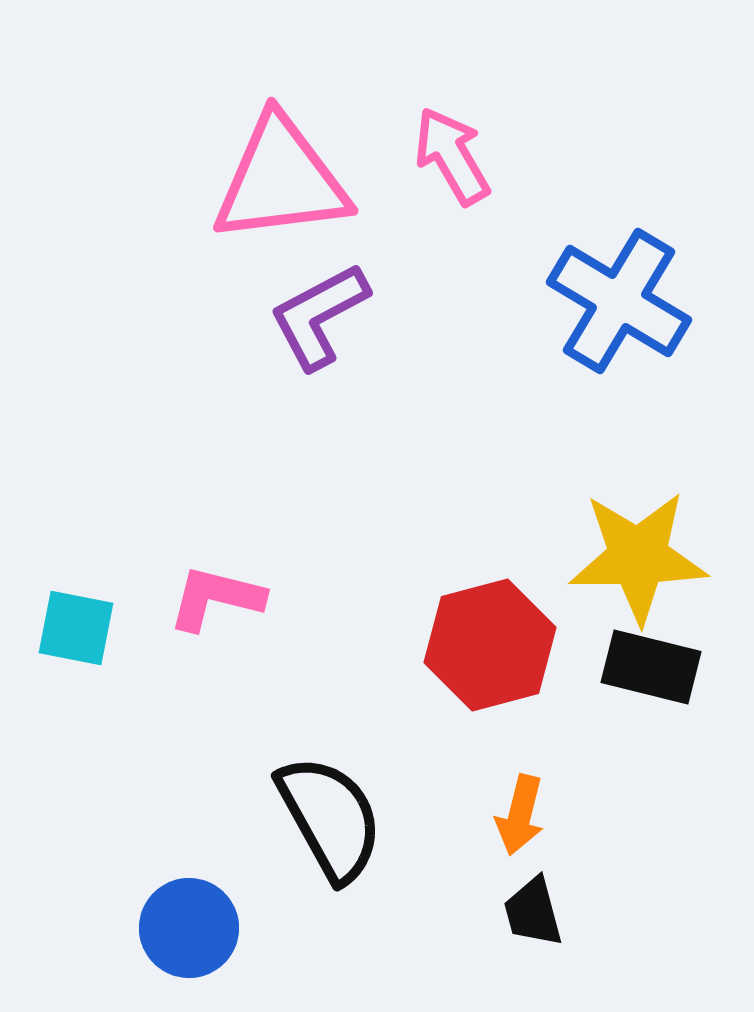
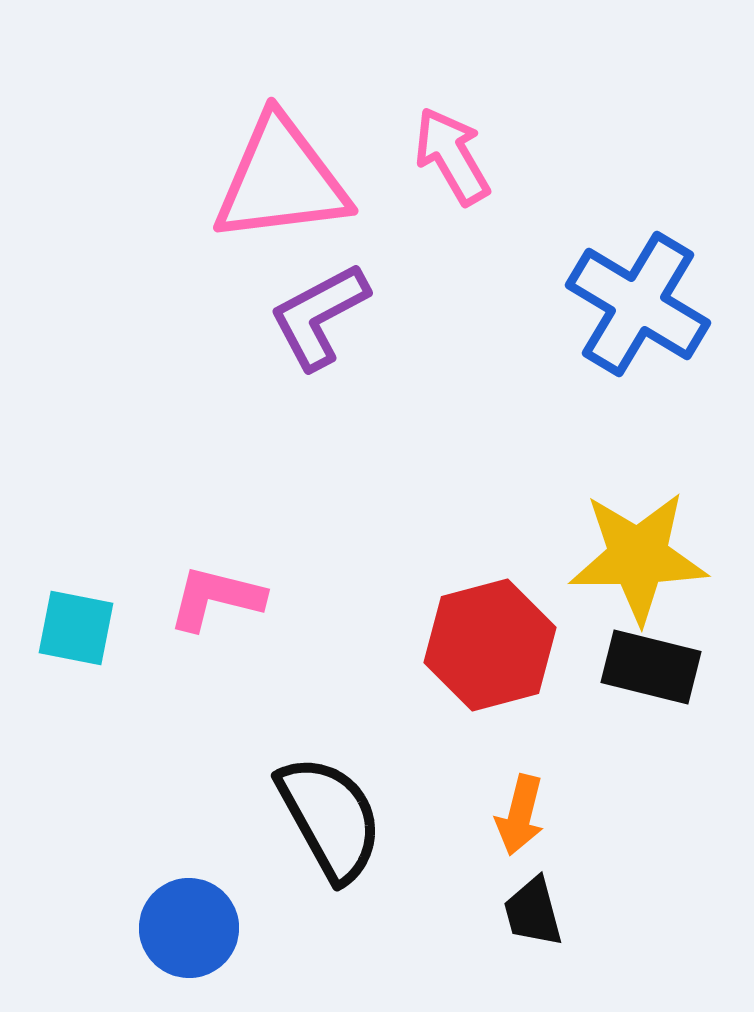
blue cross: moved 19 px right, 3 px down
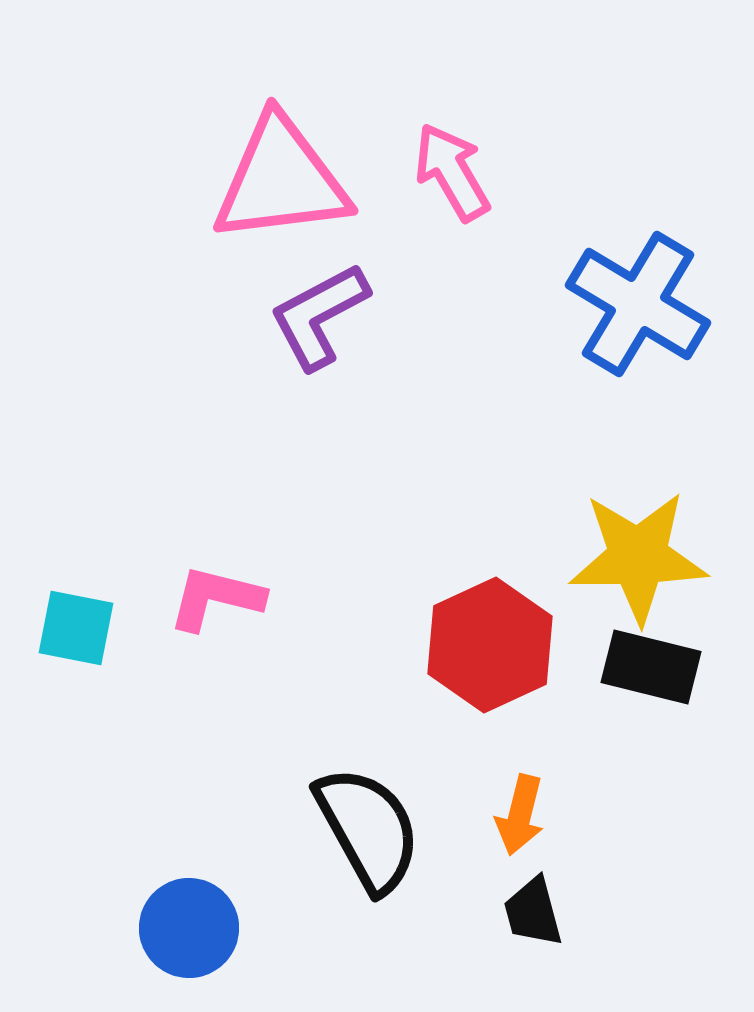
pink arrow: moved 16 px down
red hexagon: rotated 10 degrees counterclockwise
black semicircle: moved 38 px right, 11 px down
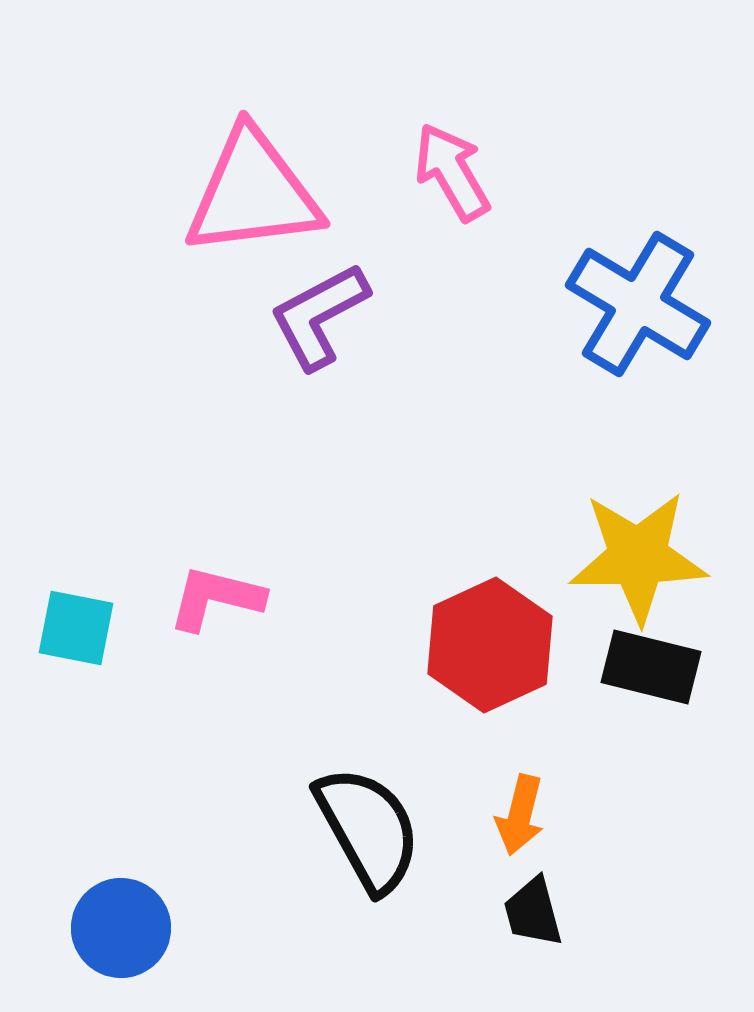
pink triangle: moved 28 px left, 13 px down
blue circle: moved 68 px left
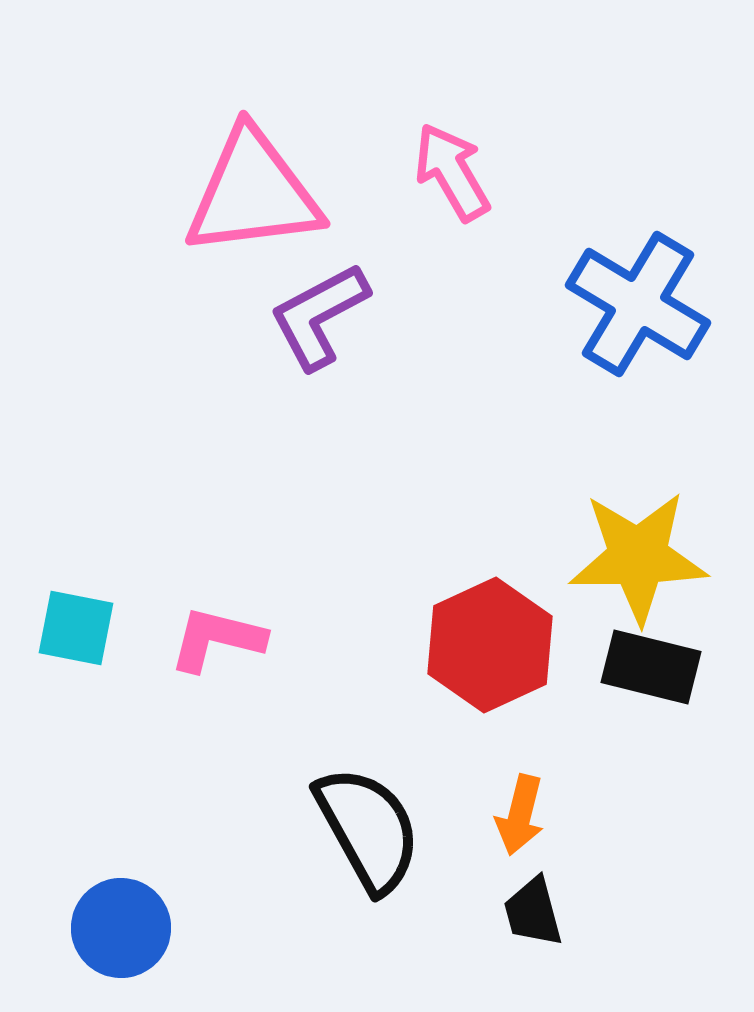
pink L-shape: moved 1 px right, 41 px down
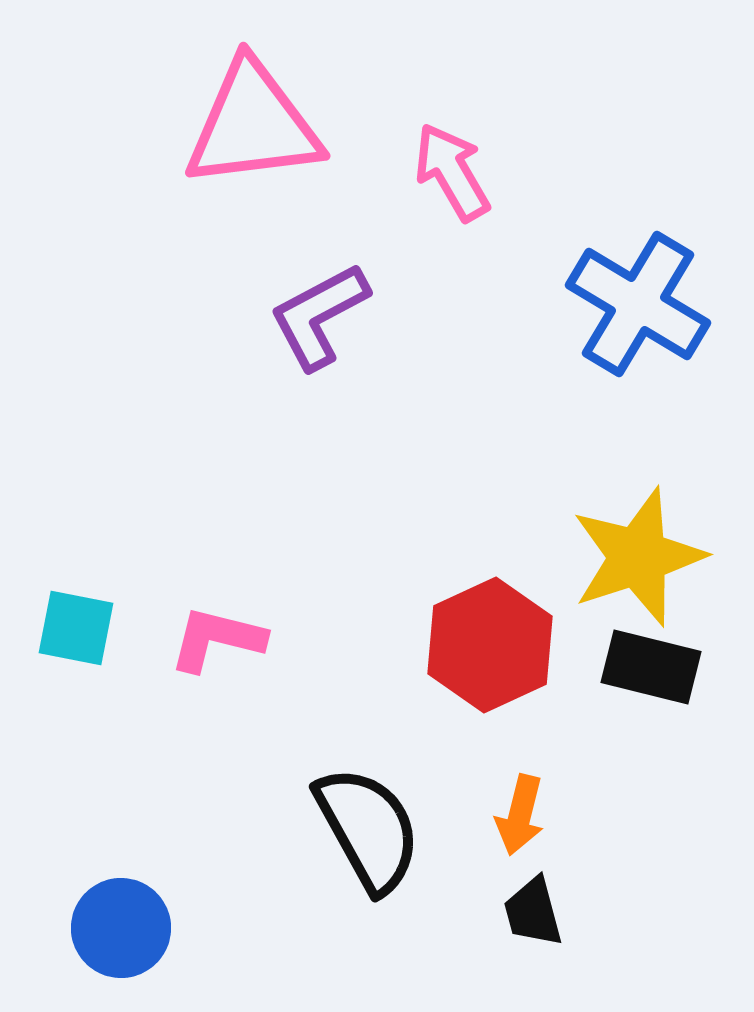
pink triangle: moved 68 px up
yellow star: rotated 17 degrees counterclockwise
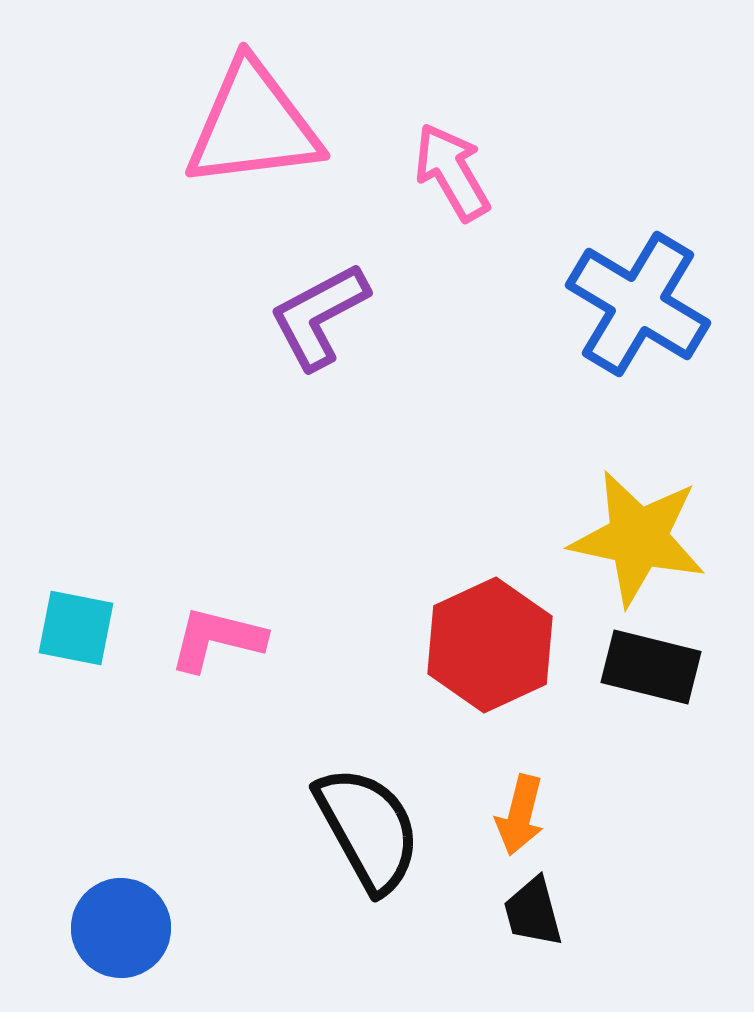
yellow star: moved 19 px up; rotated 30 degrees clockwise
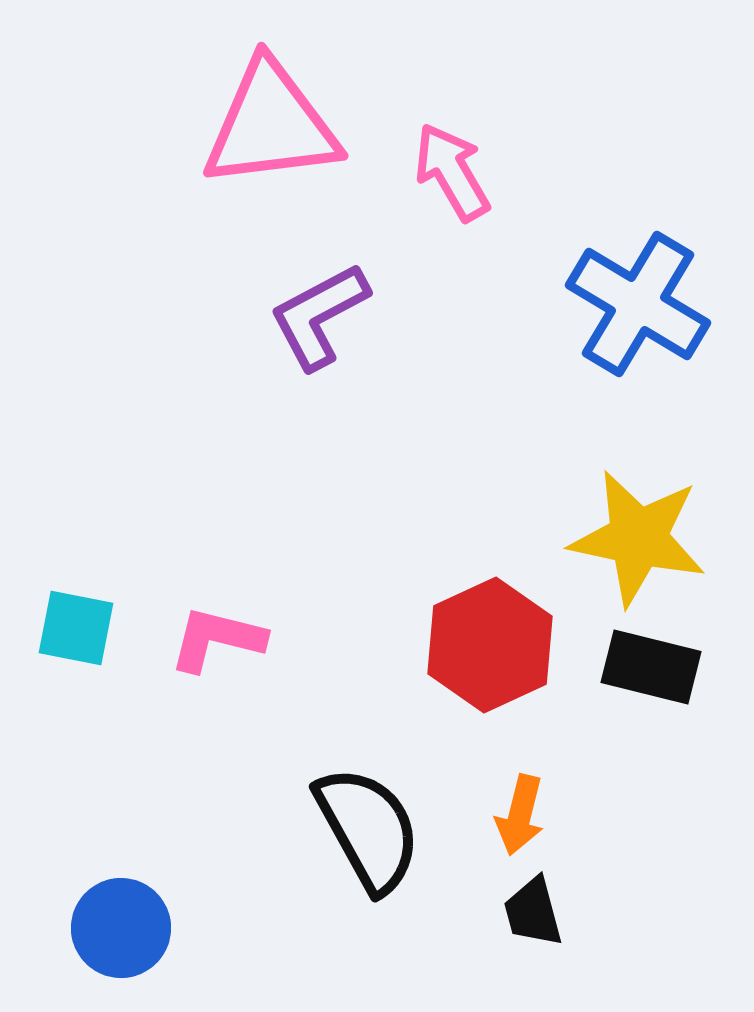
pink triangle: moved 18 px right
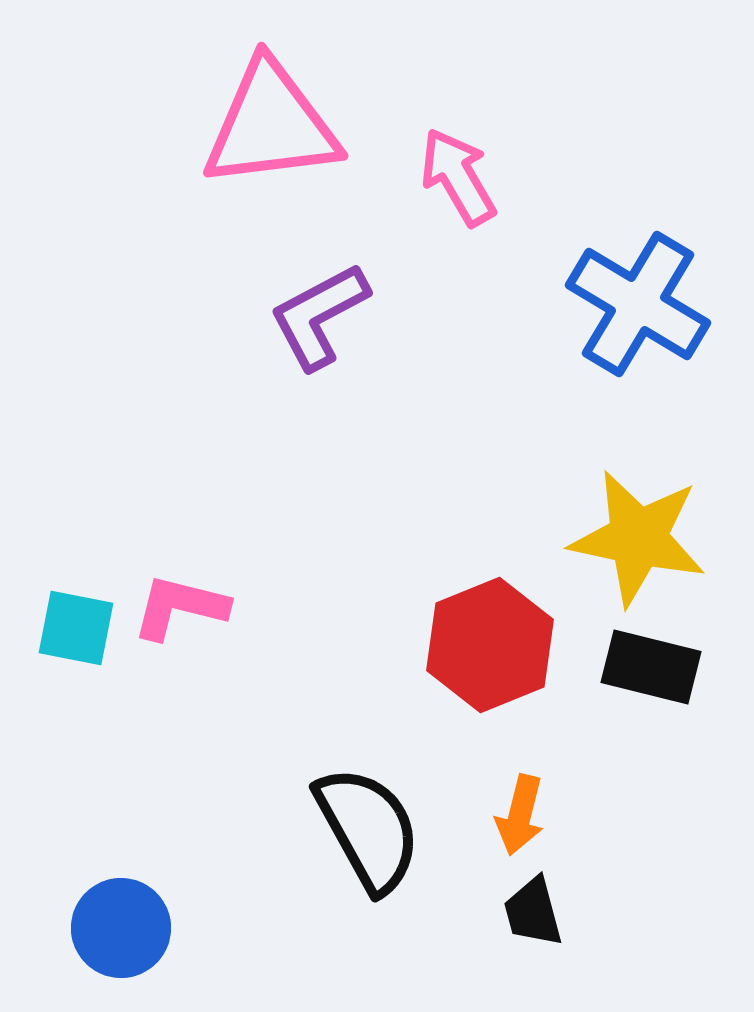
pink arrow: moved 6 px right, 5 px down
pink L-shape: moved 37 px left, 32 px up
red hexagon: rotated 3 degrees clockwise
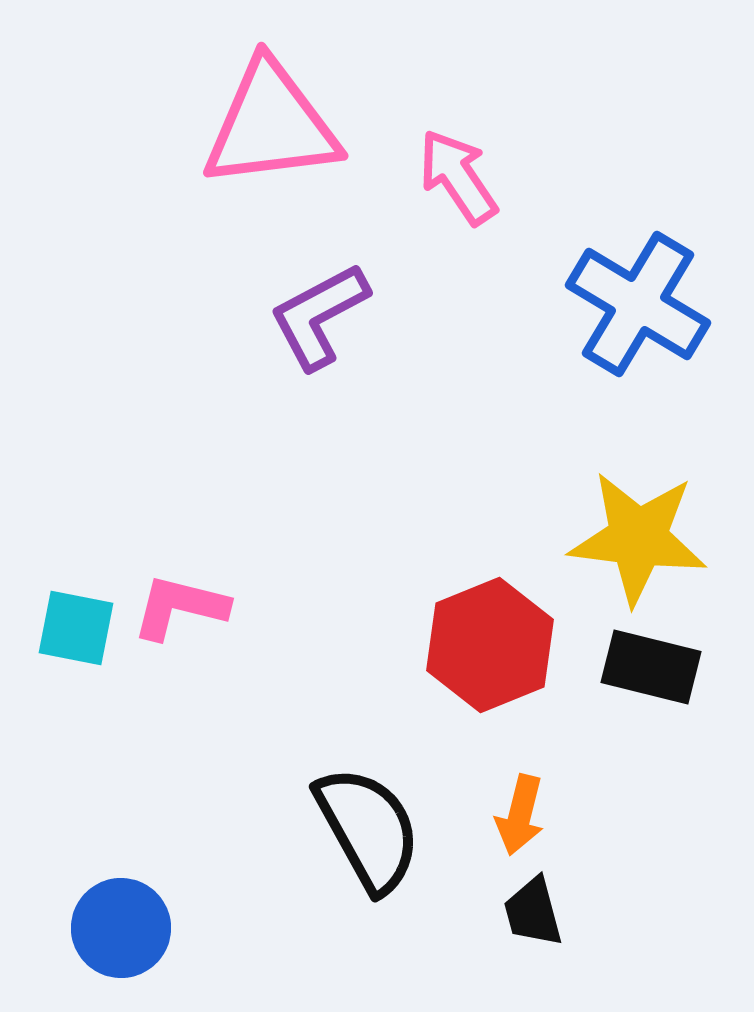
pink arrow: rotated 4 degrees counterclockwise
yellow star: rotated 5 degrees counterclockwise
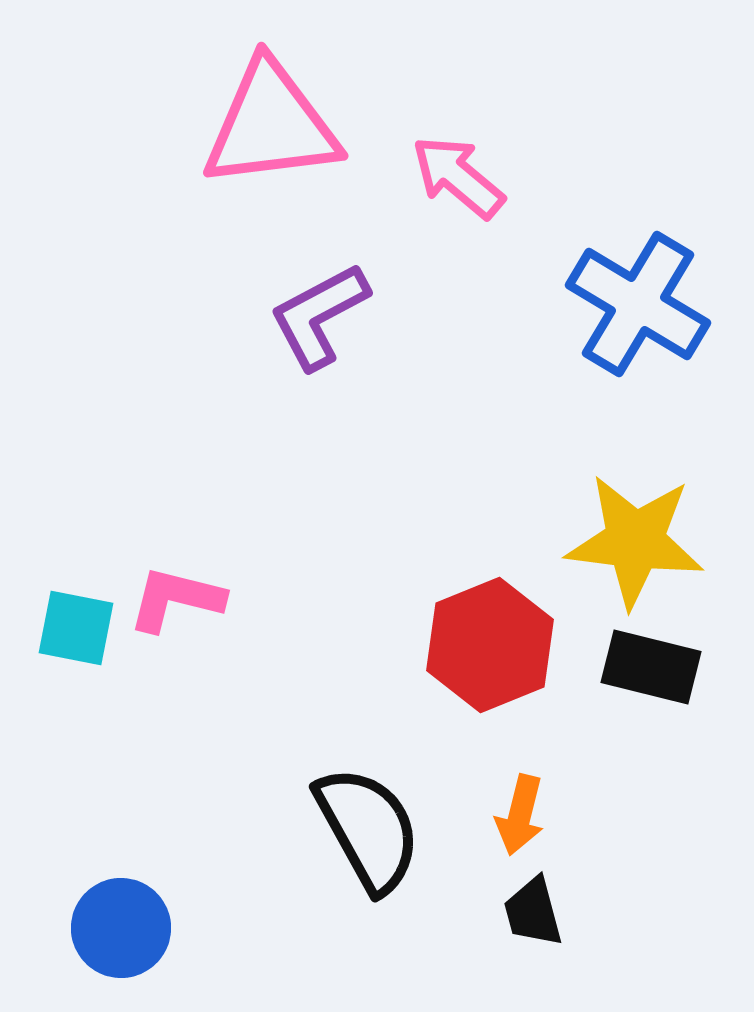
pink arrow: rotated 16 degrees counterclockwise
yellow star: moved 3 px left, 3 px down
pink L-shape: moved 4 px left, 8 px up
